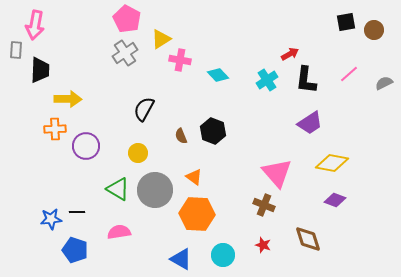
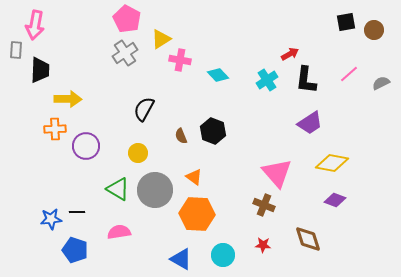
gray semicircle: moved 3 px left
red star: rotated 14 degrees counterclockwise
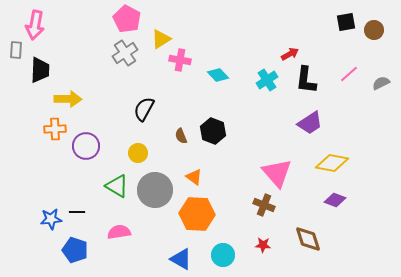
green triangle: moved 1 px left, 3 px up
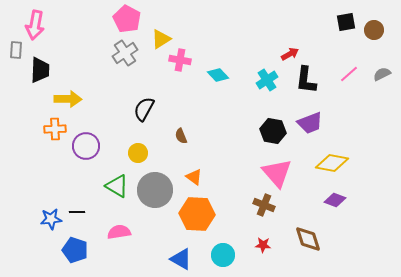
gray semicircle: moved 1 px right, 9 px up
purple trapezoid: rotated 12 degrees clockwise
black hexagon: moved 60 px right; rotated 10 degrees counterclockwise
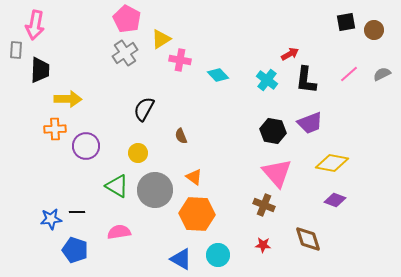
cyan cross: rotated 20 degrees counterclockwise
cyan circle: moved 5 px left
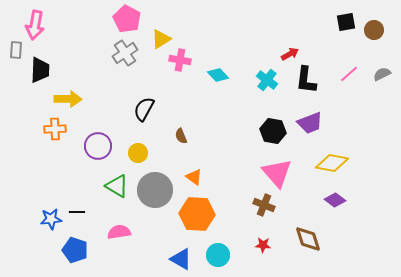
purple circle: moved 12 px right
purple diamond: rotated 15 degrees clockwise
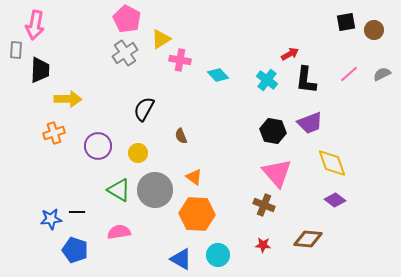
orange cross: moved 1 px left, 4 px down; rotated 15 degrees counterclockwise
yellow diamond: rotated 60 degrees clockwise
green triangle: moved 2 px right, 4 px down
brown diamond: rotated 68 degrees counterclockwise
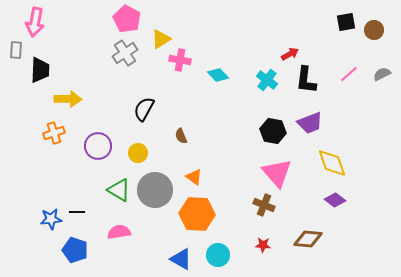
pink arrow: moved 3 px up
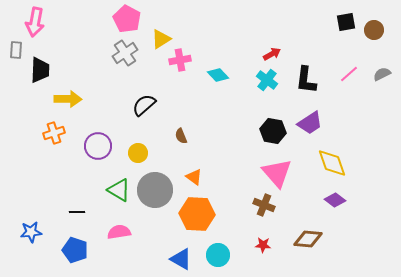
red arrow: moved 18 px left
pink cross: rotated 20 degrees counterclockwise
black semicircle: moved 4 px up; rotated 20 degrees clockwise
purple trapezoid: rotated 12 degrees counterclockwise
blue star: moved 20 px left, 13 px down
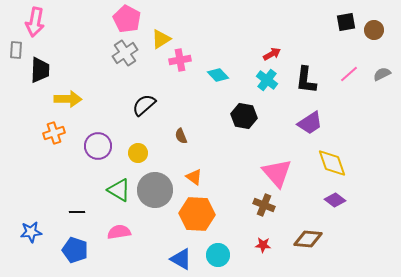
black hexagon: moved 29 px left, 15 px up
